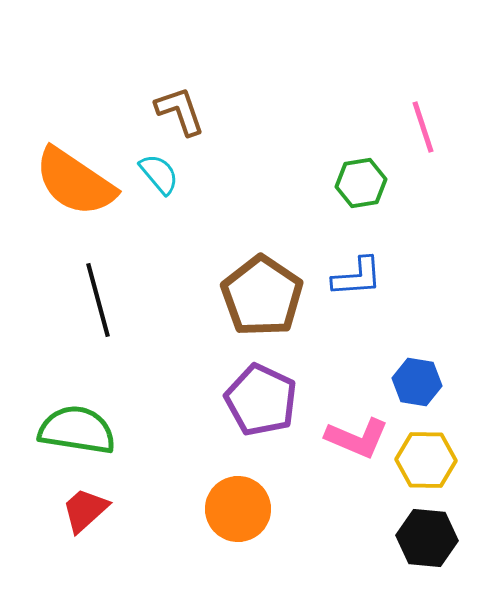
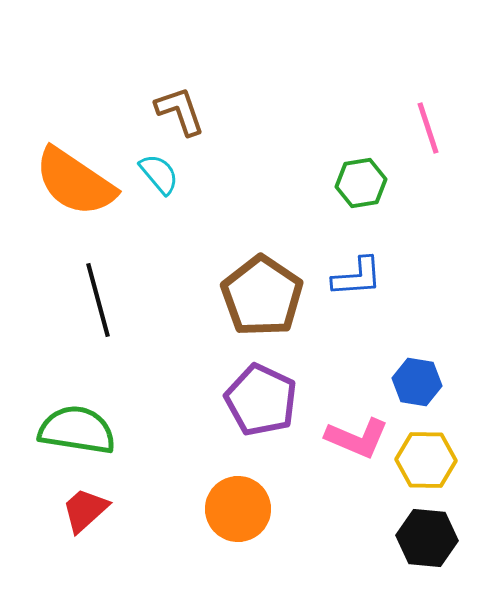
pink line: moved 5 px right, 1 px down
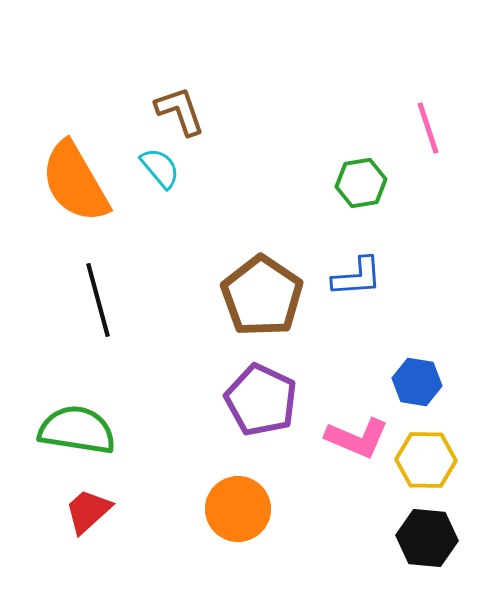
cyan semicircle: moved 1 px right, 6 px up
orange semicircle: rotated 26 degrees clockwise
red trapezoid: moved 3 px right, 1 px down
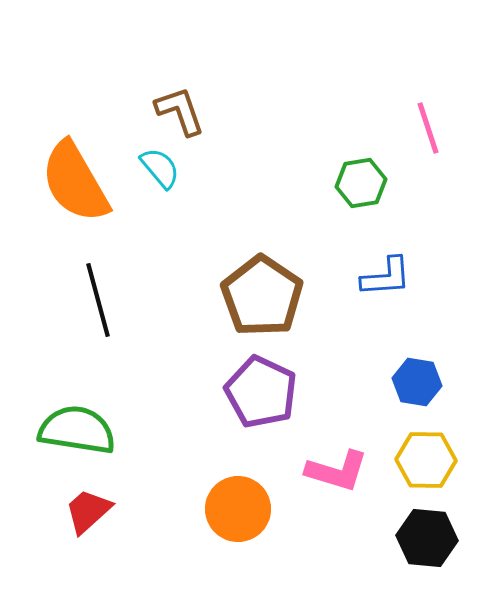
blue L-shape: moved 29 px right
purple pentagon: moved 8 px up
pink L-shape: moved 20 px left, 33 px down; rotated 6 degrees counterclockwise
